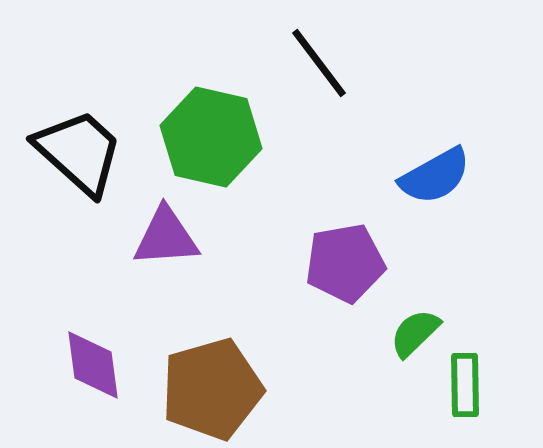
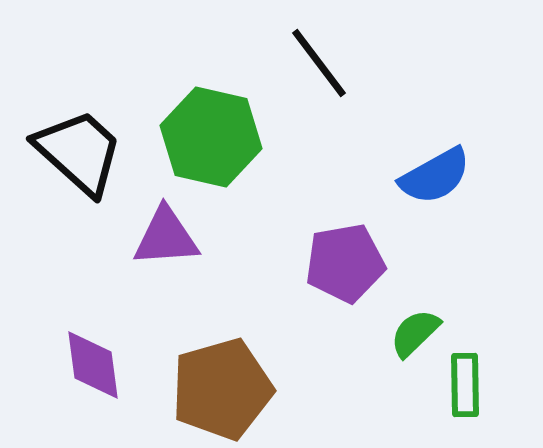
brown pentagon: moved 10 px right
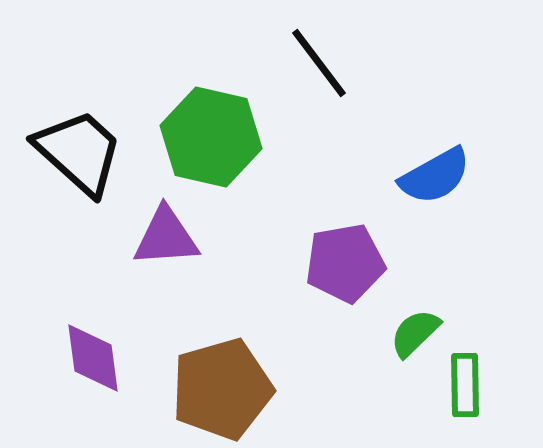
purple diamond: moved 7 px up
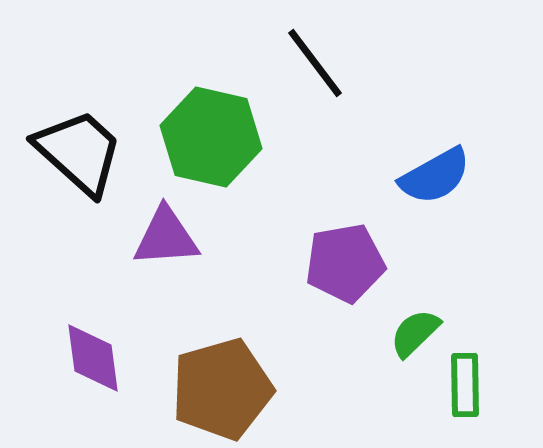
black line: moved 4 px left
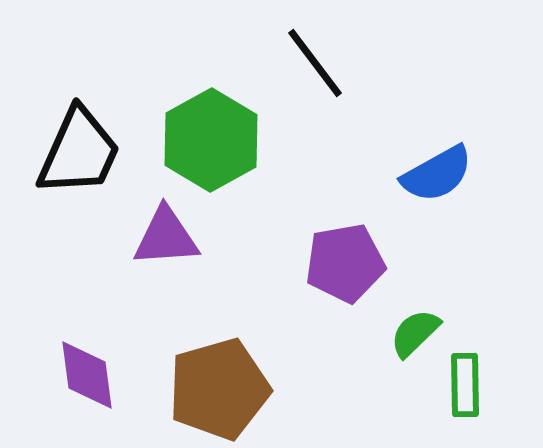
green hexagon: moved 3 px down; rotated 18 degrees clockwise
black trapezoid: rotated 72 degrees clockwise
blue semicircle: moved 2 px right, 2 px up
purple diamond: moved 6 px left, 17 px down
brown pentagon: moved 3 px left
